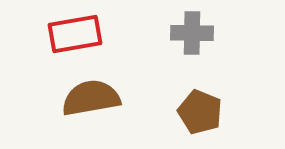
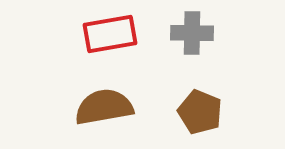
red rectangle: moved 35 px right
brown semicircle: moved 13 px right, 9 px down
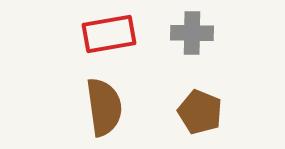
red rectangle: moved 1 px left
brown semicircle: rotated 92 degrees clockwise
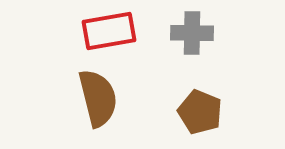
red rectangle: moved 3 px up
brown semicircle: moved 6 px left, 9 px up; rotated 6 degrees counterclockwise
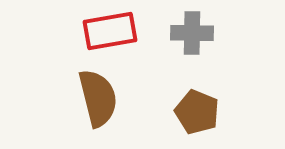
red rectangle: moved 1 px right
brown pentagon: moved 3 px left
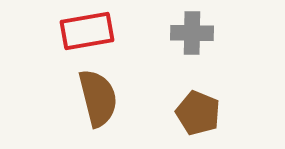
red rectangle: moved 23 px left
brown pentagon: moved 1 px right, 1 px down
